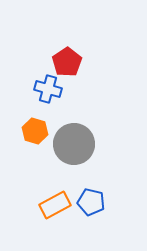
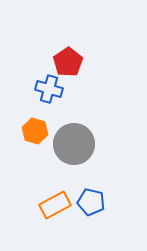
red pentagon: moved 1 px right
blue cross: moved 1 px right
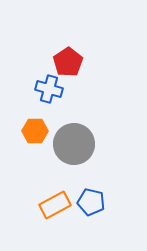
orange hexagon: rotated 15 degrees counterclockwise
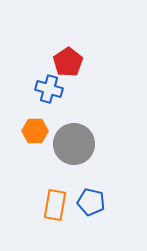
orange rectangle: rotated 52 degrees counterclockwise
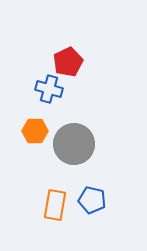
red pentagon: rotated 8 degrees clockwise
blue pentagon: moved 1 px right, 2 px up
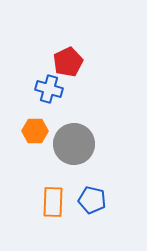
orange rectangle: moved 2 px left, 3 px up; rotated 8 degrees counterclockwise
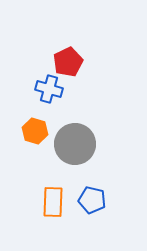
orange hexagon: rotated 15 degrees clockwise
gray circle: moved 1 px right
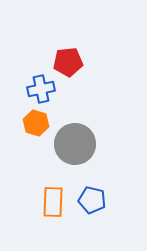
red pentagon: rotated 20 degrees clockwise
blue cross: moved 8 px left; rotated 28 degrees counterclockwise
orange hexagon: moved 1 px right, 8 px up
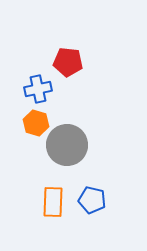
red pentagon: rotated 12 degrees clockwise
blue cross: moved 3 px left
gray circle: moved 8 px left, 1 px down
